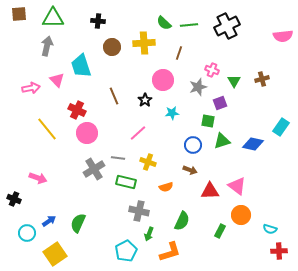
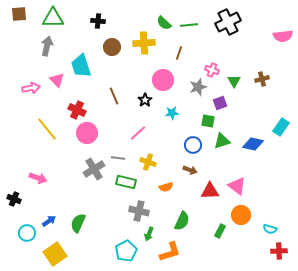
black cross at (227, 26): moved 1 px right, 4 px up
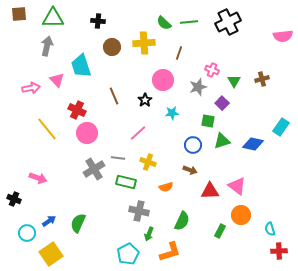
green line at (189, 25): moved 3 px up
purple square at (220, 103): moved 2 px right; rotated 24 degrees counterclockwise
cyan semicircle at (270, 229): rotated 56 degrees clockwise
cyan pentagon at (126, 251): moved 2 px right, 3 px down
yellow square at (55, 254): moved 4 px left
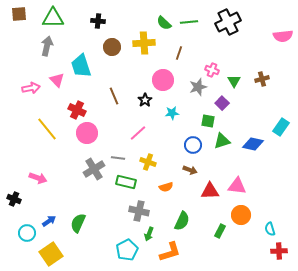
pink triangle at (237, 186): rotated 30 degrees counterclockwise
cyan pentagon at (128, 254): moved 1 px left, 4 px up
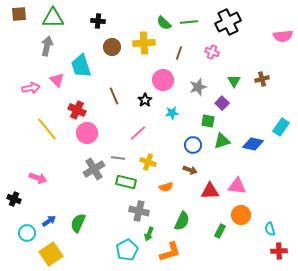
pink cross at (212, 70): moved 18 px up
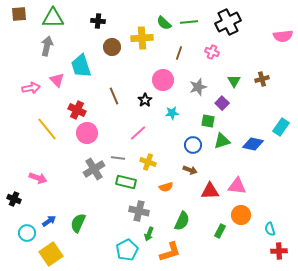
yellow cross at (144, 43): moved 2 px left, 5 px up
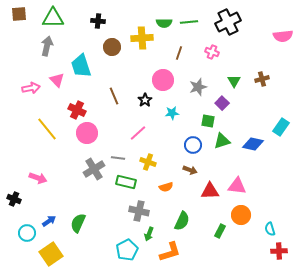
green semicircle at (164, 23): rotated 42 degrees counterclockwise
